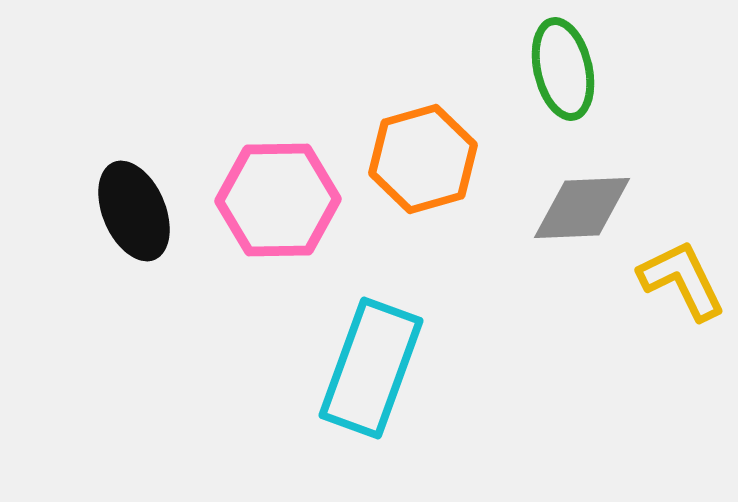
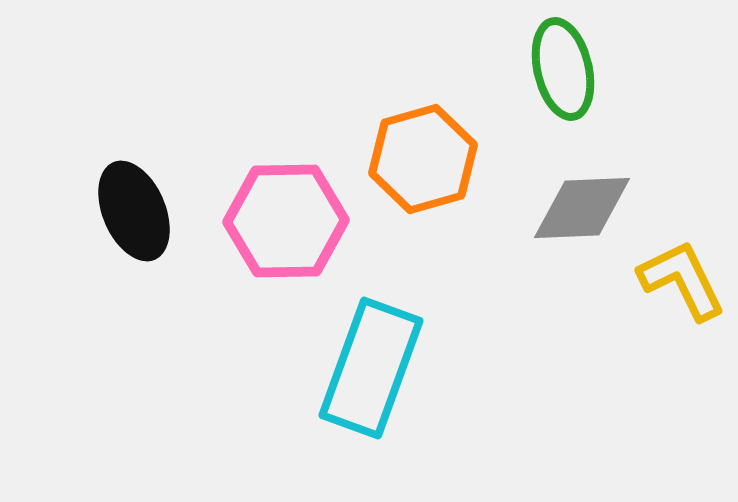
pink hexagon: moved 8 px right, 21 px down
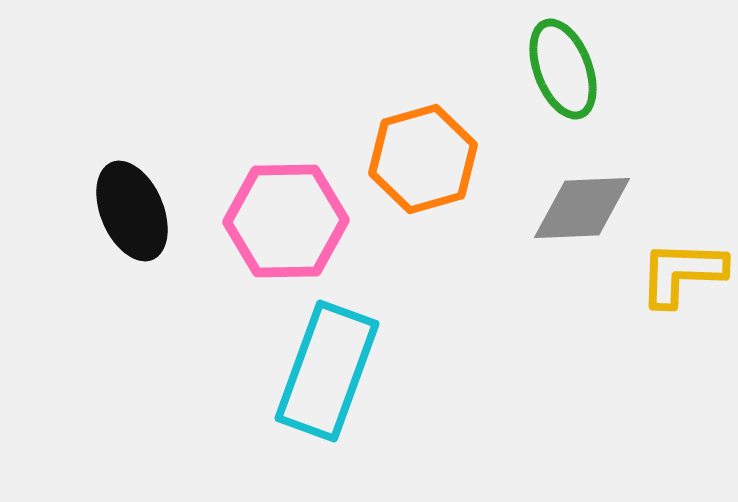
green ellipse: rotated 8 degrees counterclockwise
black ellipse: moved 2 px left
yellow L-shape: moved 7 px up; rotated 62 degrees counterclockwise
cyan rectangle: moved 44 px left, 3 px down
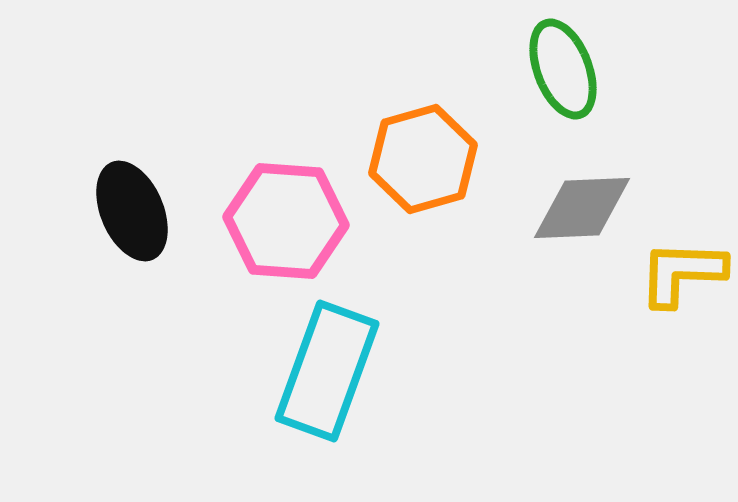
pink hexagon: rotated 5 degrees clockwise
